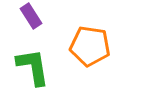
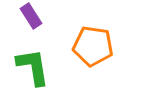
orange pentagon: moved 3 px right
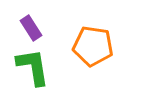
purple rectangle: moved 12 px down
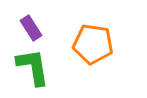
orange pentagon: moved 2 px up
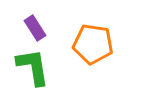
purple rectangle: moved 4 px right
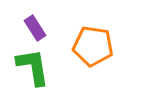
orange pentagon: moved 2 px down
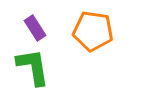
orange pentagon: moved 15 px up
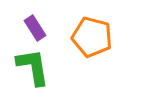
orange pentagon: moved 1 px left, 6 px down; rotated 6 degrees clockwise
